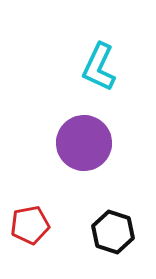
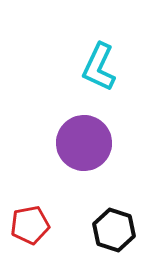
black hexagon: moved 1 px right, 2 px up
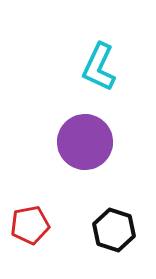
purple circle: moved 1 px right, 1 px up
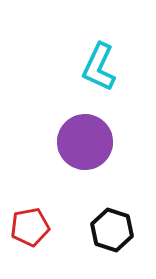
red pentagon: moved 2 px down
black hexagon: moved 2 px left
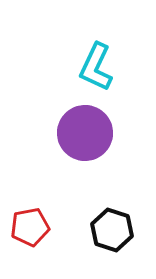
cyan L-shape: moved 3 px left
purple circle: moved 9 px up
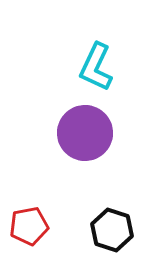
red pentagon: moved 1 px left, 1 px up
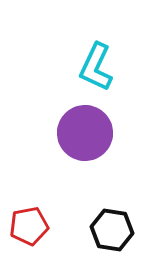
black hexagon: rotated 9 degrees counterclockwise
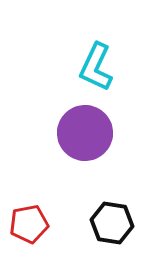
red pentagon: moved 2 px up
black hexagon: moved 7 px up
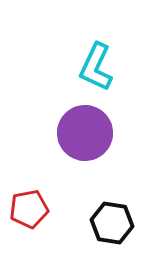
red pentagon: moved 15 px up
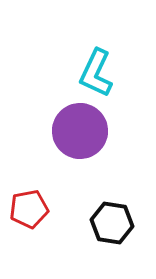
cyan L-shape: moved 6 px down
purple circle: moved 5 px left, 2 px up
